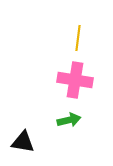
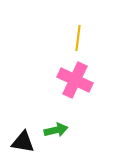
pink cross: rotated 16 degrees clockwise
green arrow: moved 13 px left, 10 px down
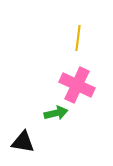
pink cross: moved 2 px right, 5 px down
green arrow: moved 17 px up
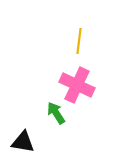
yellow line: moved 1 px right, 3 px down
green arrow: rotated 110 degrees counterclockwise
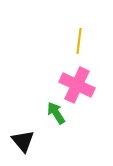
black triangle: moved 1 px up; rotated 40 degrees clockwise
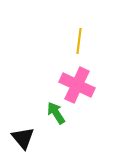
black triangle: moved 3 px up
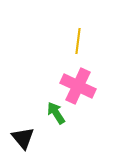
yellow line: moved 1 px left
pink cross: moved 1 px right, 1 px down
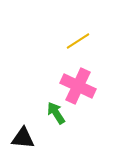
yellow line: rotated 50 degrees clockwise
black triangle: rotated 45 degrees counterclockwise
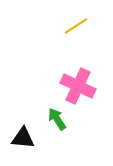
yellow line: moved 2 px left, 15 px up
green arrow: moved 1 px right, 6 px down
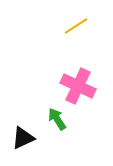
black triangle: rotated 30 degrees counterclockwise
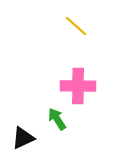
yellow line: rotated 75 degrees clockwise
pink cross: rotated 24 degrees counterclockwise
